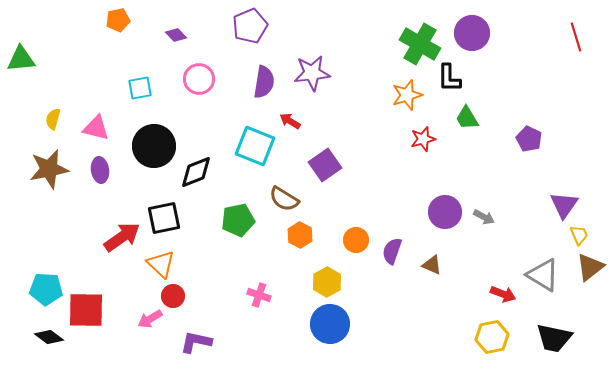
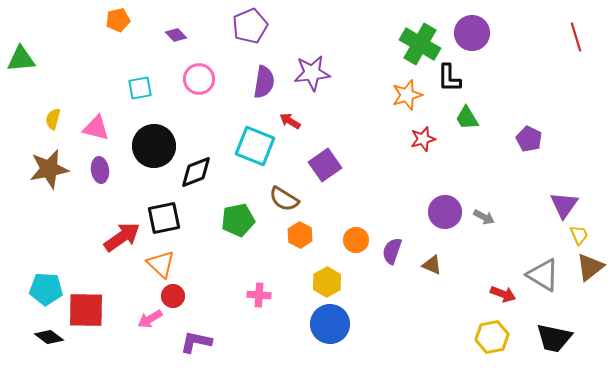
pink cross at (259, 295): rotated 15 degrees counterclockwise
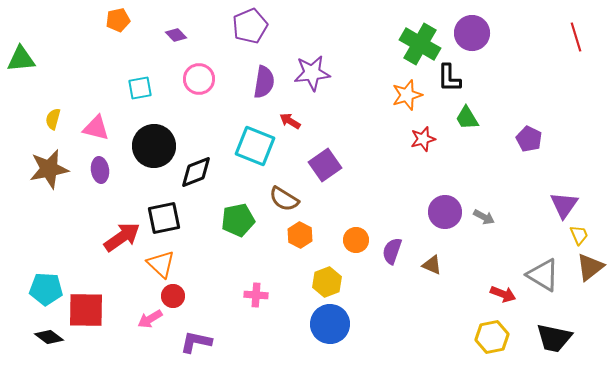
yellow hexagon at (327, 282): rotated 8 degrees clockwise
pink cross at (259, 295): moved 3 px left
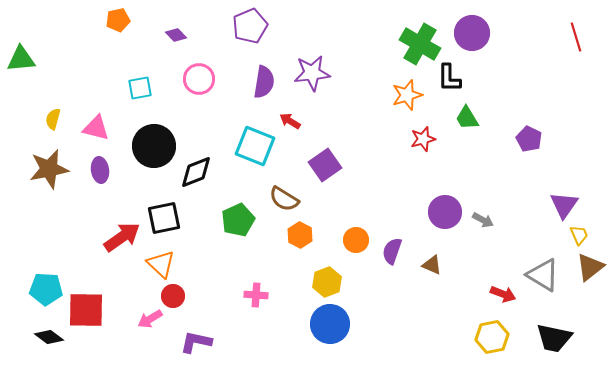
gray arrow at (484, 217): moved 1 px left, 3 px down
green pentagon at (238, 220): rotated 12 degrees counterclockwise
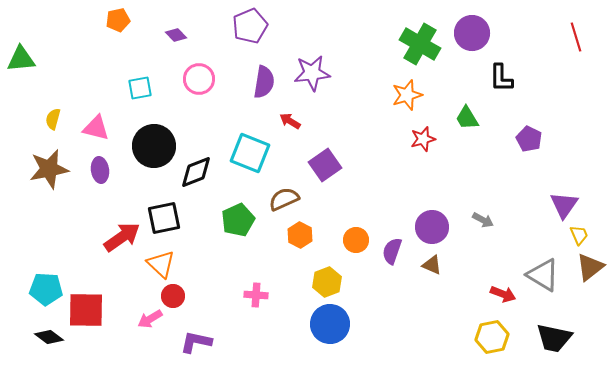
black L-shape at (449, 78): moved 52 px right
cyan square at (255, 146): moved 5 px left, 7 px down
brown semicircle at (284, 199): rotated 124 degrees clockwise
purple circle at (445, 212): moved 13 px left, 15 px down
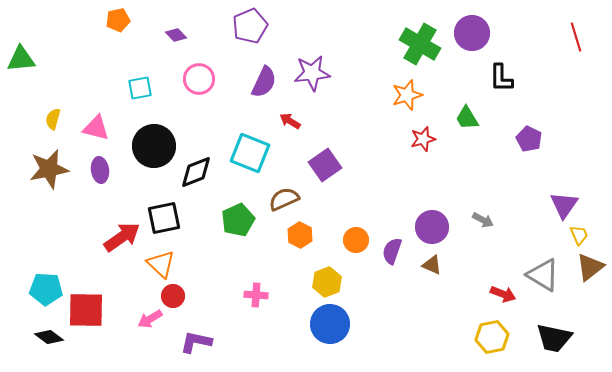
purple semicircle at (264, 82): rotated 16 degrees clockwise
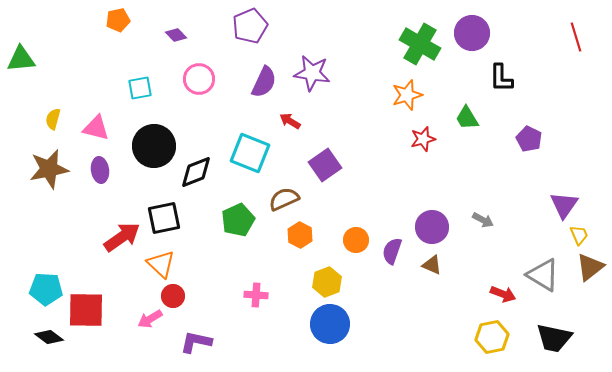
purple star at (312, 73): rotated 15 degrees clockwise
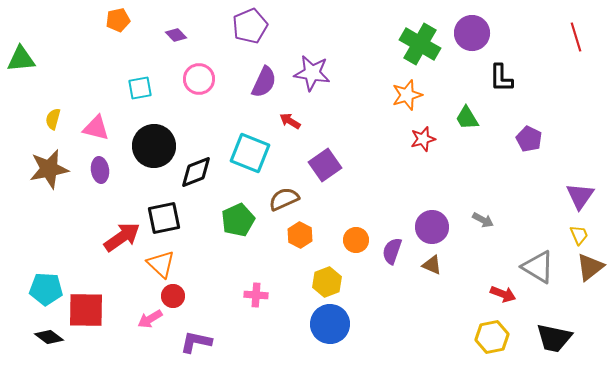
purple triangle at (564, 205): moved 16 px right, 9 px up
gray triangle at (543, 275): moved 5 px left, 8 px up
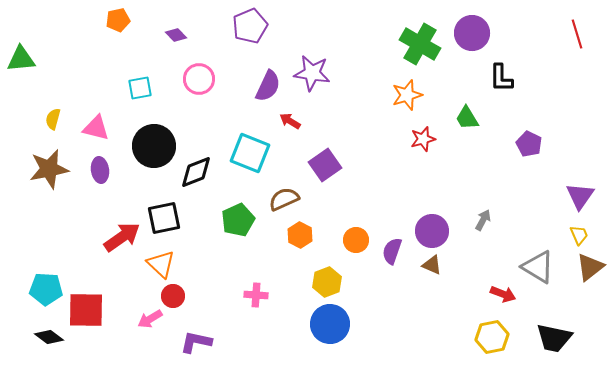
red line at (576, 37): moved 1 px right, 3 px up
purple semicircle at (264, 82): moved 4 px right, 4 px down
purple pentagon at (529, 139): moved 5 px down
gray arrow at (483, 220): rotated 90 degrees counterclockwise
purple circle at (432, 227): moved 4 px down
